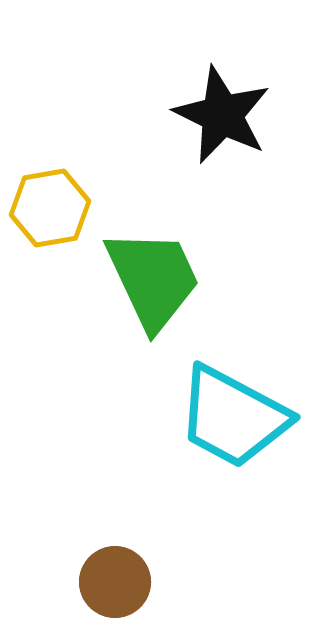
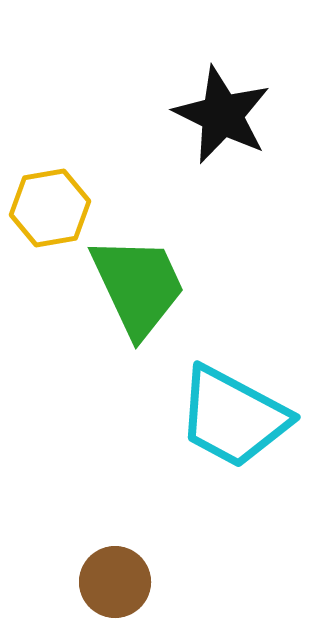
green trapezoid: moved 15 px left, 7 px down
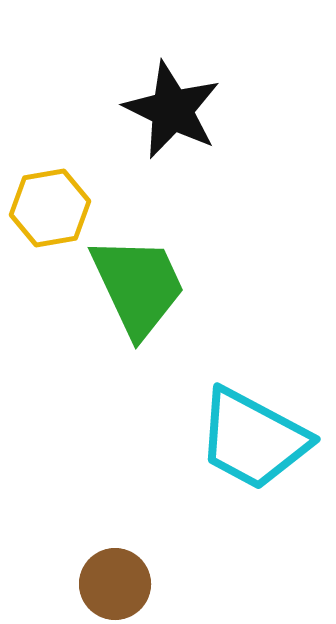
black star: moved 50 px left, 5 px up
cyan trapezoid: moved 20 px right, 22 px down
brown circle: moved 2 px down
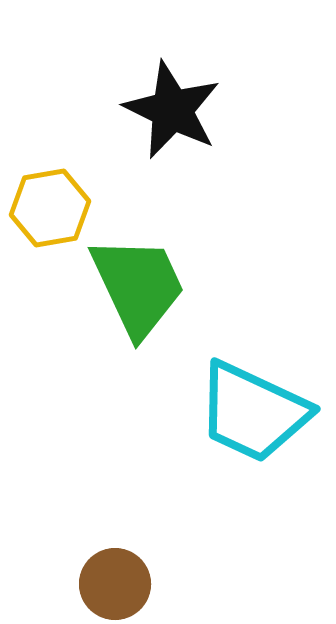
cyan trapezoid: moved 27 px up; rotated 3 degrees counterclockwise
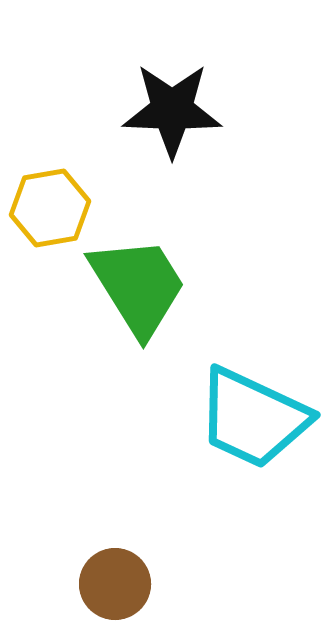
black star: rotated 24 degrees counterclockwise
green trapezoid: rotated 7 degrees counterclockwise
cyan trapezoid: moved 6 px down
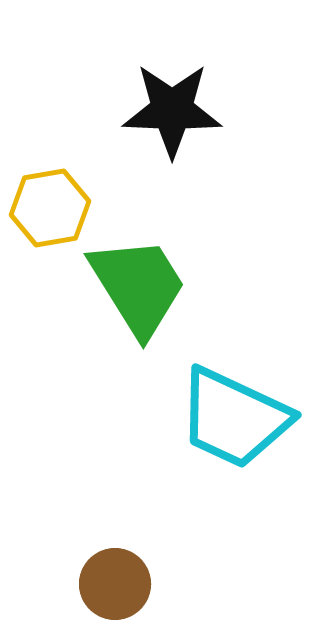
cyan trapezoid: moved 19 px left
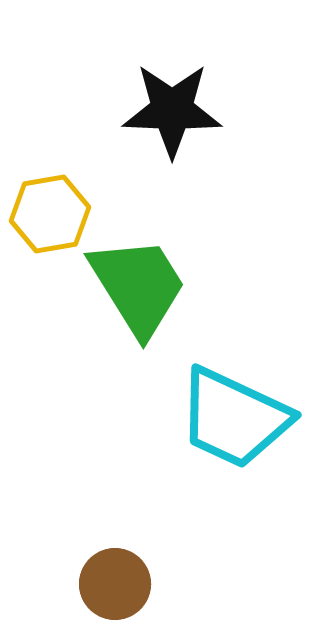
yellow hexagon: moved 6 px down
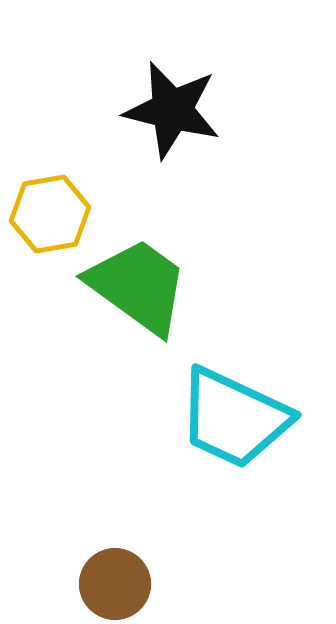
black star: rotated 12 degrees clockwise
green trapezoid: rotated 22 degrees counterclockwise
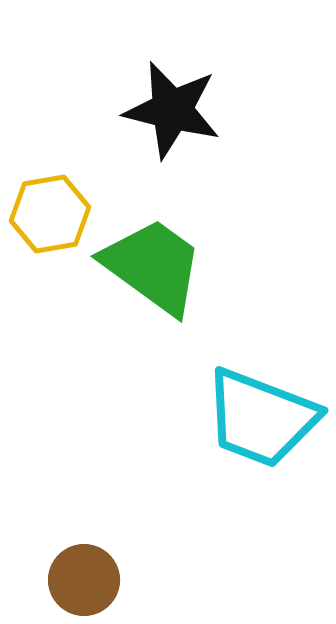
green trapezoid: moved 15 px right, 20 px up
cyan trapezoid: moved 27 px right; rotated 4 degrees counterclockwise
brown circle: moved 31 px left, 4 px up
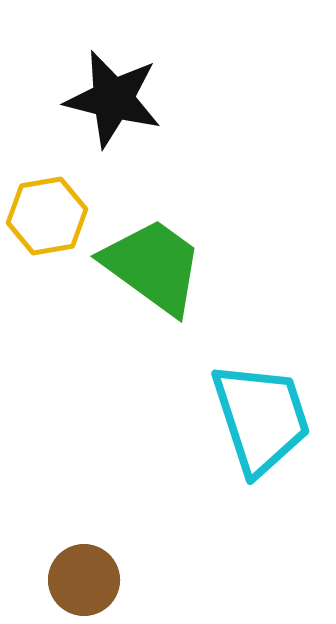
black star: moved 59 px left, 11 px up
yellow hexagon: moved 3 px left, 2 px down
cyan trapezoid: rotated 129 degrees counterclockwise
